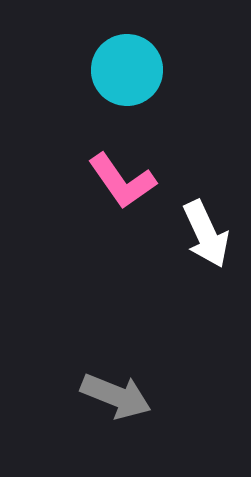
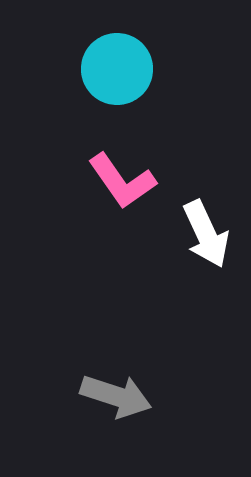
cyan circle: moved 10 px left, 1 px up
gray arrow: rotated 4 degrees counterclockwise
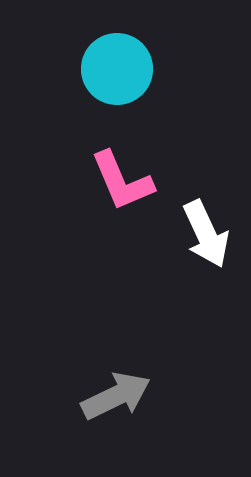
pink L-shape: rotated 12 degrees clockwise
gray arrow: rotated 44 degrees counterclockwise
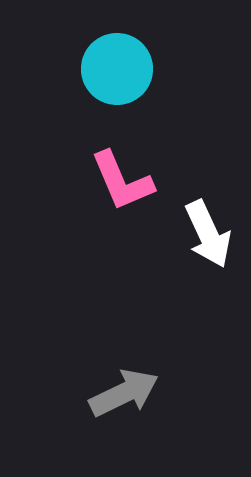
white arrow: moved 2 px right
gray arrow: moved 8 px right, 3 px up
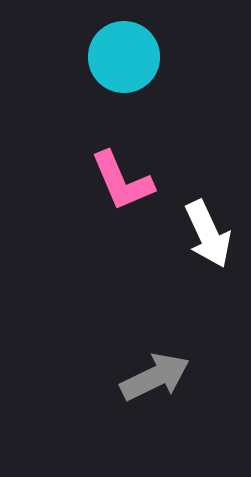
cyan circle: moved 7 px right, 12 px up
gray arrow: moved 31 px right, 16 px up
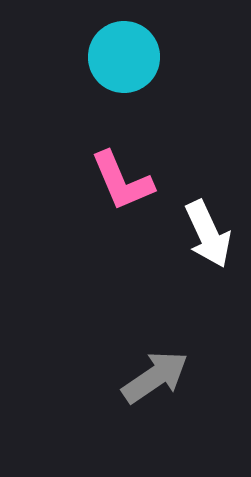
gray arrow: rotated 8 degrees counterclockwise
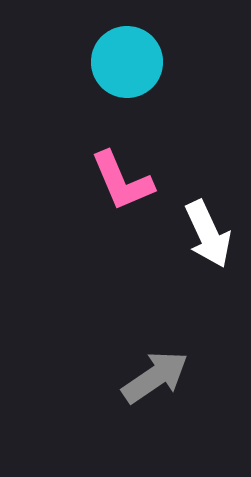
cyan circle: moved 3 px right, 5 px down
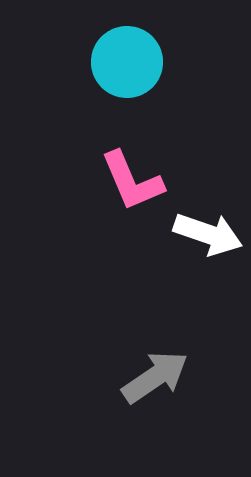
pink L-shape: moved 10 px right
white arrow: rotated 46 degrees counterclockwise
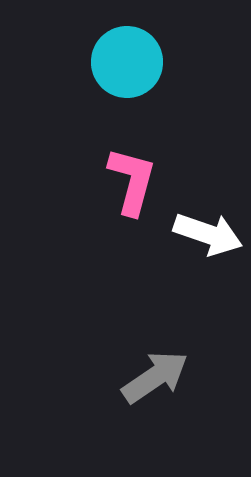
pink L-shape: rotated 142 degrees counterclockwise
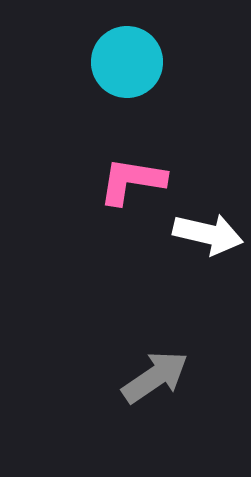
pink L-shape: rotated 96 degrees counterclockwise
white arrow: rotated 6 degrees counterclockwise
